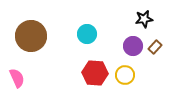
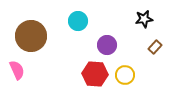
cyan circle: moved 9 px left, 13 px up
purple circle: moved 26 px left, 1 px up
red hexagon: moved 1 px down
pink semicircle: moved 8 px up
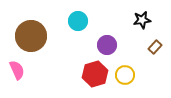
black star: moved 2 px left, 1 px down
red hexagon: rotated 20 degrees counterclockwise
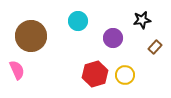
purple circle: moved 6 px right, 7 px up
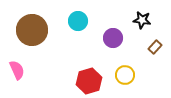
black star: rotated 18 degrees clockwise
brown circle: moved 1 px right, 6 px up
red hexagon: moved 6 px left, 7 px down
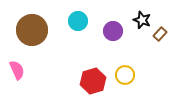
black star: rotated 12 degrees clockwise
purple circle: moved 7 px up
brown rectangle: moved 5 px right, 13 px up
red hexagon: moved 4 px right
